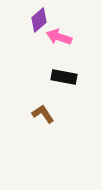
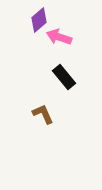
black rectangle: rotated 40 degrees clockwise
brown L-shape: rotated 10 degrees clockwise
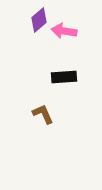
pink arrow: moved 5 px right, 6 px up; rotated 10 degrees counterclockwise
black rectangle: rotated 55 degrees counterclockwise
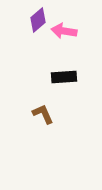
purple diamond: moved 1 px left
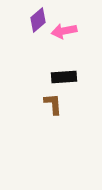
pink arrow: rotated 20 degrees counterclockwise
brown L-shape: moved 10 px right, 10 px up; rotated 20 degrees clockwise
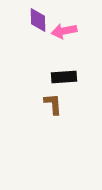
purple diamond: rotated 50 degrees counterclockwise
